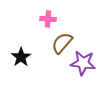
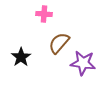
pink cross: moved 4 px left, 5 px up
brown semicircle: moved 3 px left
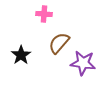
black star: moved 2 px up
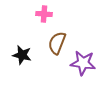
brown semicircle: moved 2 px left; rotated 20 degrees counterclockwise
black star: moved 1 px right; rotated 24 degrees counterclockwise
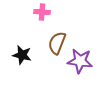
pink cross: moved 2 px left, 2 px up
purple star: moved 3 px left, 2 px up
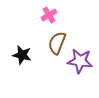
pink cross: moved 7 px right, 3 px down; rotated 35 degrees counterclockwise
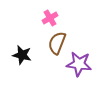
pink cross: moved 1 px right, 3 px down
purple star: moved 1 px left, 3 px down
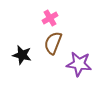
brown semicircle: moved 4 px left
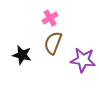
purple star: moved 4 px right, 4 px up
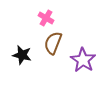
pink cross: moved 4 px left; rotated 28 degrees counterclockwise
purple star: rotated 25 degrees clockwise
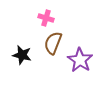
pink cross: rotated 14 degrees counterclockwise
purple star: moved 3 px left
